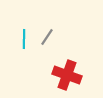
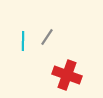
cyan line: moved 1 px left, 2 px down
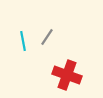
cyan line: rotated 12 degrees counterclockwise
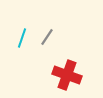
cyan line: moved 1 px left, 3 px up; rotated 30 degrees clockwise
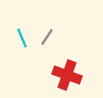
cyan line: rotated 42 degrees counterclockwise
